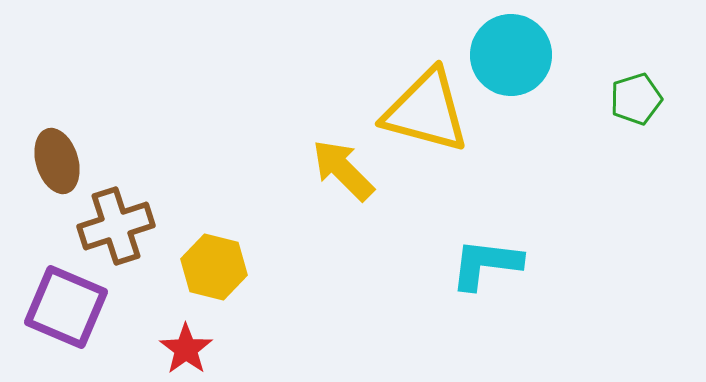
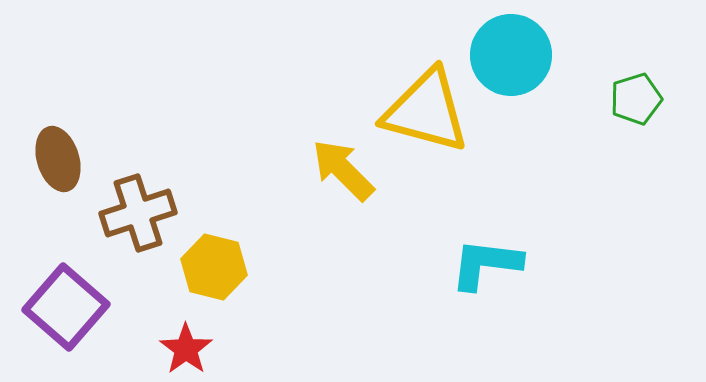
brown ellipse: moved 1 px right, 2 px up
brown cross: moved 22 px right, 13 px up
purple square: rotated 18 degrees clockwise
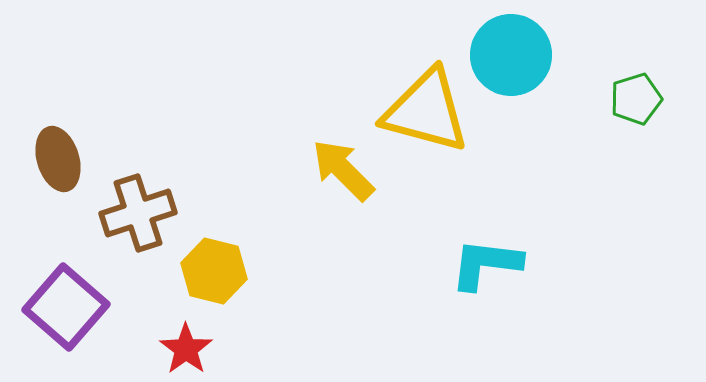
yellow hexagon: moved 4 px down
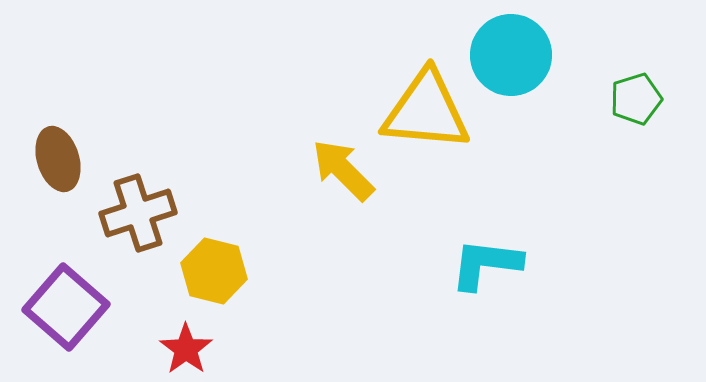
yellow triangle: rotated 10 degrees counterclockwise
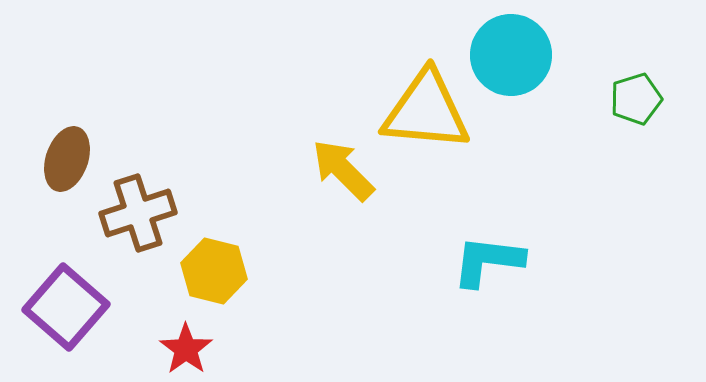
brown ellipse: moved 9 px right; rotated 36 degrees clockwise
cyan L-shape: moved 2 px right, 3 px up
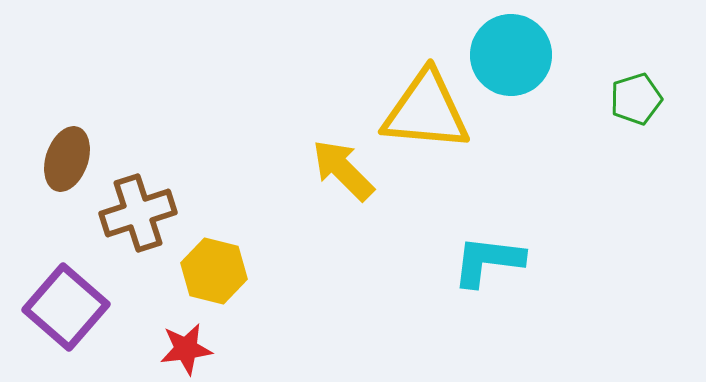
red star: rotated 28 degrees clockwise
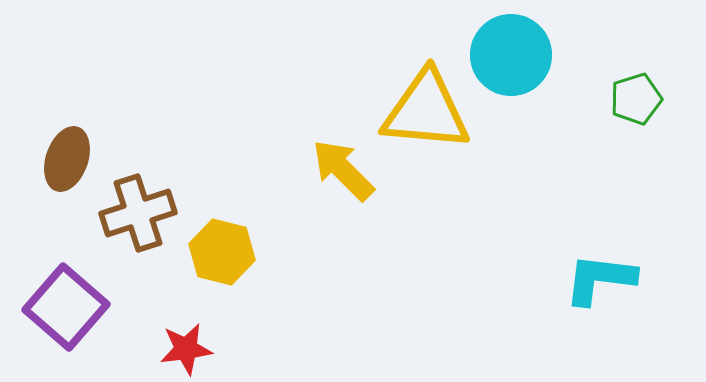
cyan L-shape: moved 112 px right, 18 px down
yellow hexagon: moved 8 px right, 19 px up
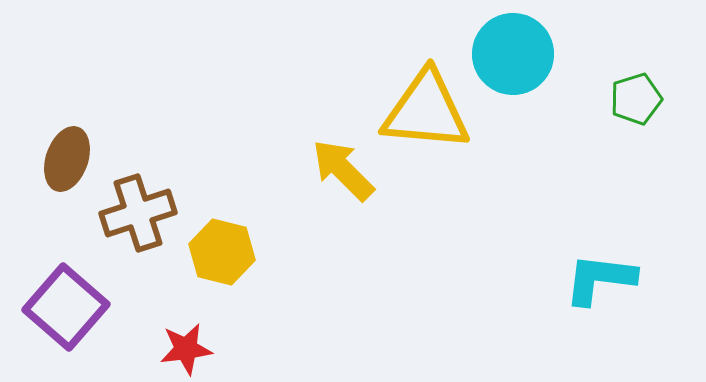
cyan circle: moved 2 px right, 1 px up
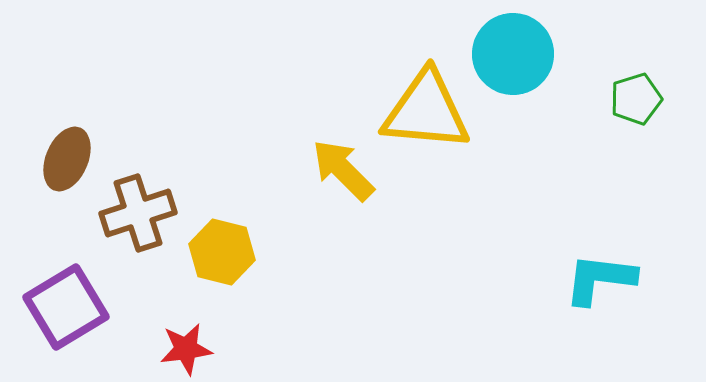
brown ellipse: rotated 4 degrees clockwise
purple square: rotated 18 degrees clockwise
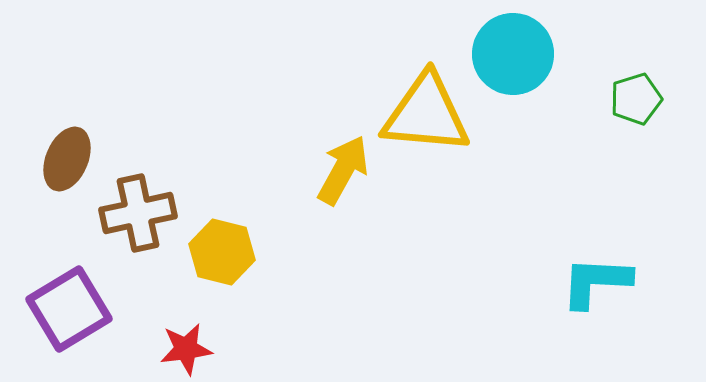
yellow triangle: moved 3 px down
yellow arrow: rotated 74 degrees clockwise
brown cross: rotated 6 degrees clockwise
cyan L-shape: moved 4 px left, 3 px down; rotated 4 degrees counterclockwise
purple square: moved 3 px right, 2 px down
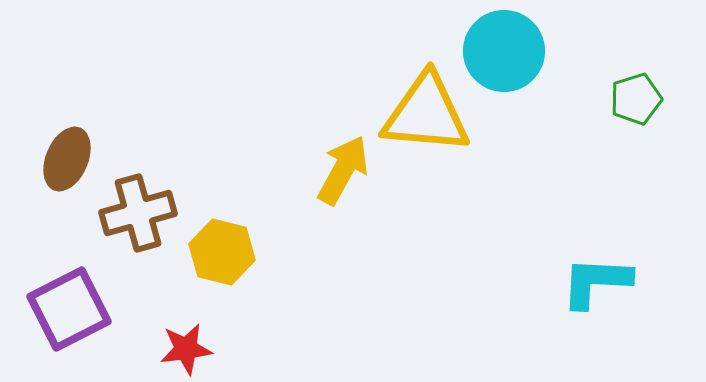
cyan circle: moved 9 px left, 3 px up
brown cross: rotated 4 degrees counterclockwise
purple square: rotated 4 degrees clockwise
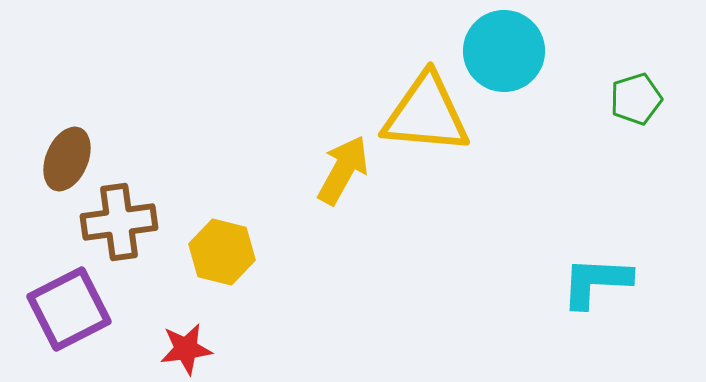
brown cross: moved 19 px left, 9 px down; rotated 8 degrees clockwise
